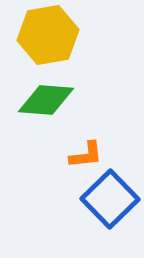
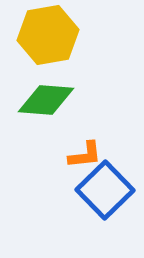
orange L-shape: moved 1 px left
blue square: moved 5 px left, 9 px up
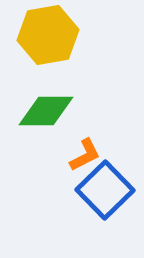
green diamond: moved 11 px down; rotated 4 degrees counterclockwise
orange L-shape: rotated 21 degrees counterclockwise
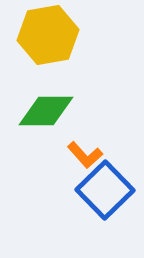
orange L-shape: rotated 75 degrees clockwise
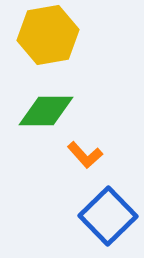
blue square: moved 3 px right, 26 px down
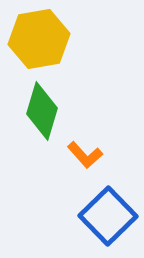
yellow hexagon: moved 9 px left, 4 px down
green diamond: moved 4 px left; rotated 74 degrees counterclockwise
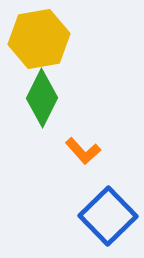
green diamond: moved 13 px up; rotated 10 degrees clockwise
orange L-shape: moved 2 px left, 4 px up
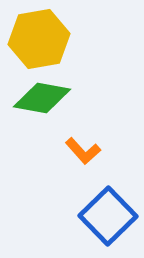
green diamond: rotated 74 degrees clockwise
